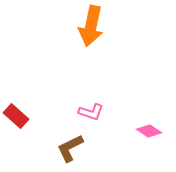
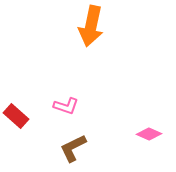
pink L-shape: moved 25 px left, 6 px up
pink diamond: moved 3 px down; rotated 10 degrees counterclockwise
brown L-shape: moved 3 px right
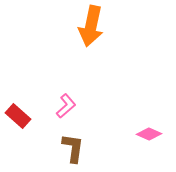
pink L-shape: rotated 60 degrees counterclockwise
red rectangle: moved 2 px right
brown L-shape: rotated 124 degrees clockwise
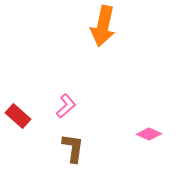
orange arrow: moved 12 px right
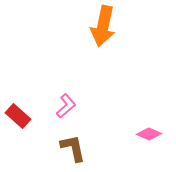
brown L-shape: rotated 20 degrees counterclockwise
